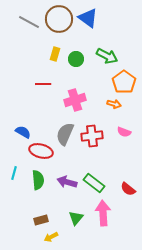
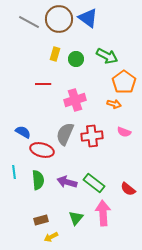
red ellipse: moved 1 px right, 1 px up
cyan line: moved 1 px up; rotated 24 degrees counterclockwise
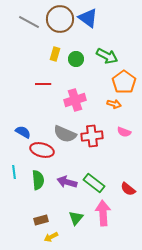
brown circle: moved 1 px right
gray semicircle: rotated 90 degrees counterclockwise
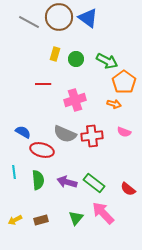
brown circle: moved 1 px left, 2 px up
green arrow: moved 5 px down
pink arrow: rotated 40 degrees counterclockwise
yellow arrow: moved 36 px left, 17 px up
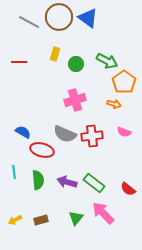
green circle: moved 5 px down
red line: moved 24 px left, 22 px up
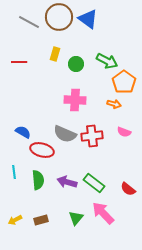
blue triangle: moved 1 px down
pink cross: rotated 20 degrees clockwise
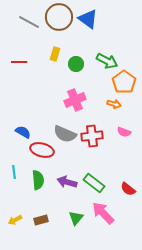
pink cross: rotated 25 degrees counterclockwise
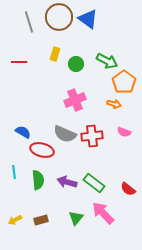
gray line: rotated 45 degrees clockwise
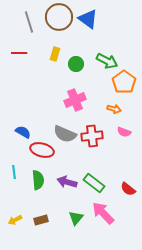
red line: moved 9 px up
orange arrow: moved 5 px down
